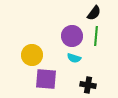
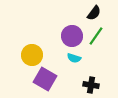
green line: rotated 30 degrees clockwise
purple square: moved 1 px left; rotated 25 degrees clockwise
black cross: moved 3 px right
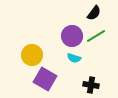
green line: rotated 24 degrees clockwise
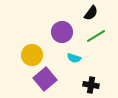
black semicircle: moved 3 px left
purple circle: moved 10 px left, 4 px up
purple square: rotated 20 degrees clockwise
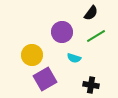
purple square: rotated 10 degrees clockwise
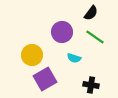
green line: moved 1 px left, 1 px down; rotated 66 degrees clockwise
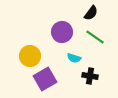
yellow circle: moved 2 px left, 1 px down
black cross: moved 1 px left, 9 px up
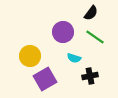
purple circle: moved 1 px right
black cross: rotated 21 degrees counterclockwise
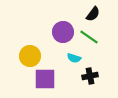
black semicircle: moved 2 px right, 1 px down
green line: moved 6 px left
purple square: rotated 30 degrees clockwise
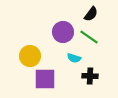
black semicircle: moved 2 px left
black cross: rotated 14 degrees clockwise
